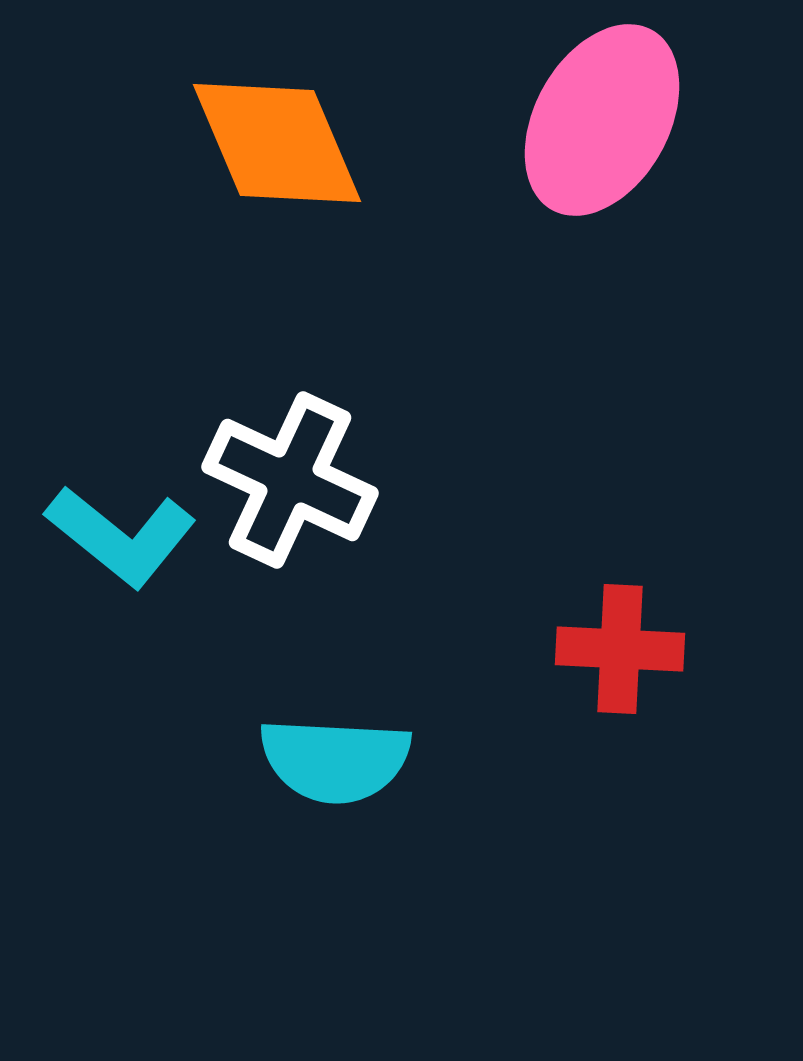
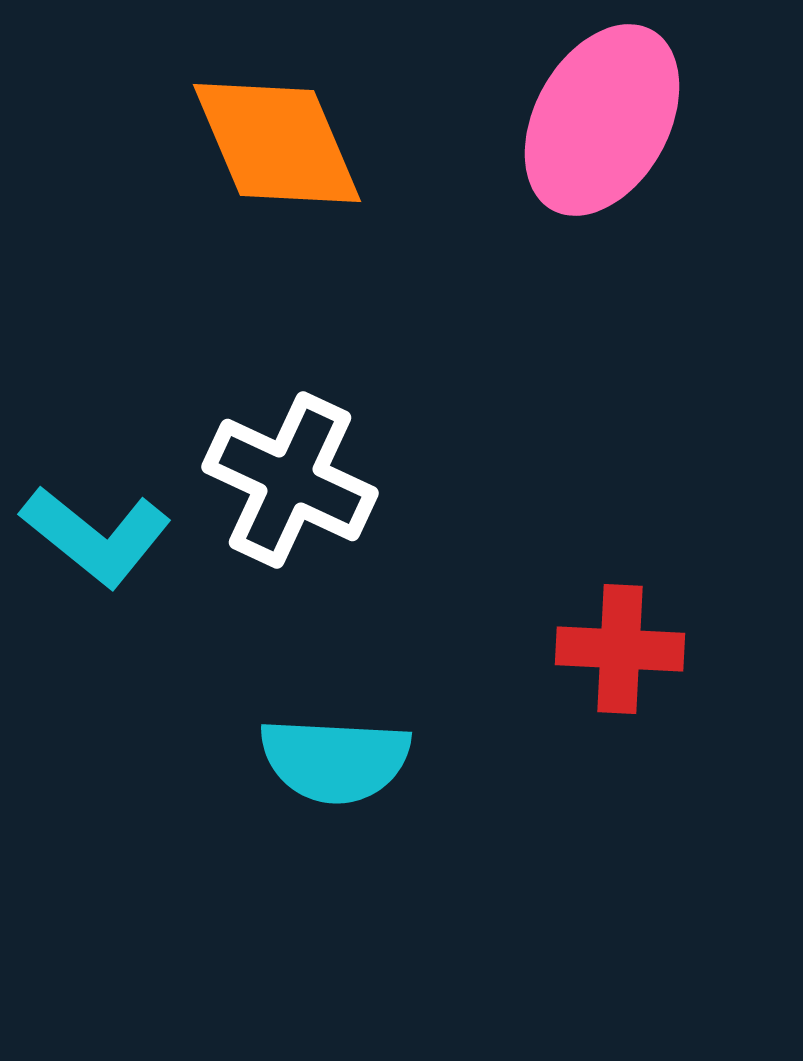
cyan L-shape: moved 25 px left
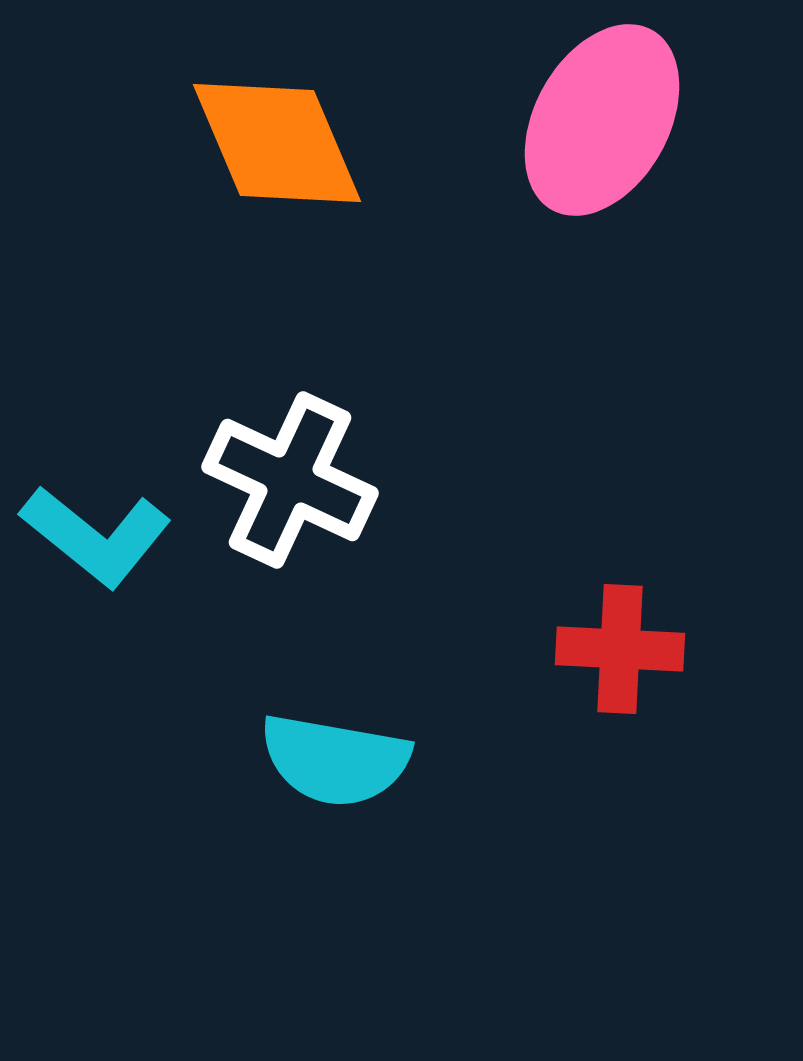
cyan semicircle: rotated 7 degrees clockwise
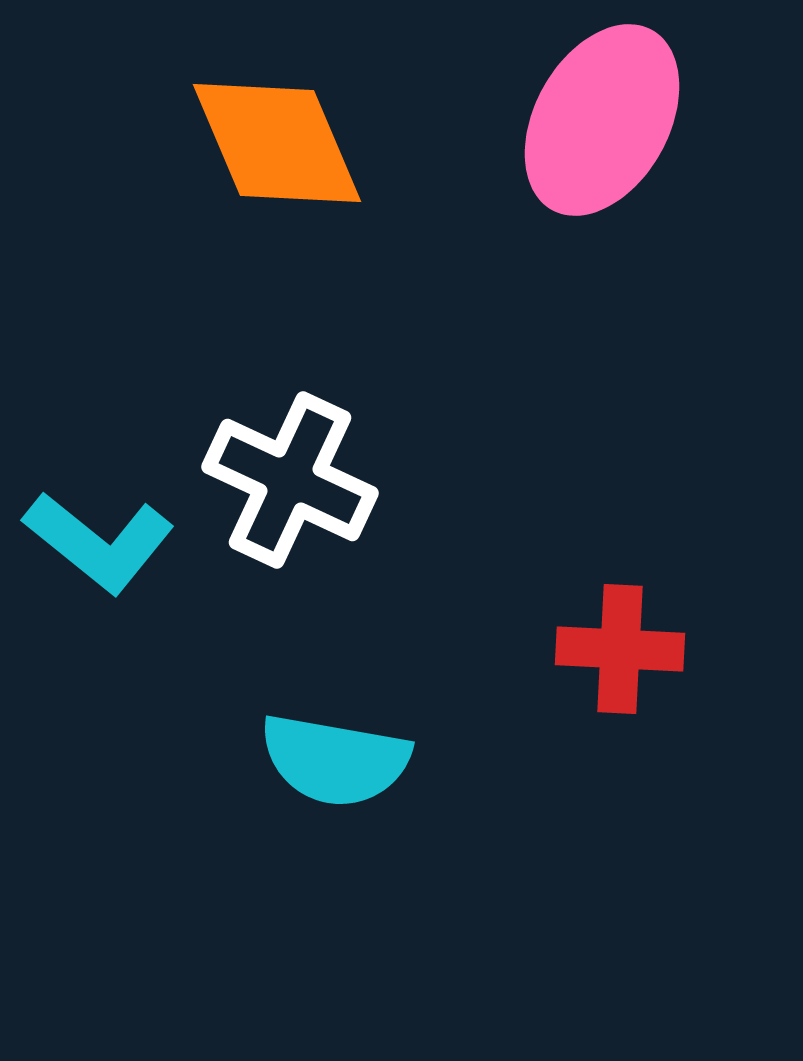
cyan L-shape: moved 3 px right, 6 px down
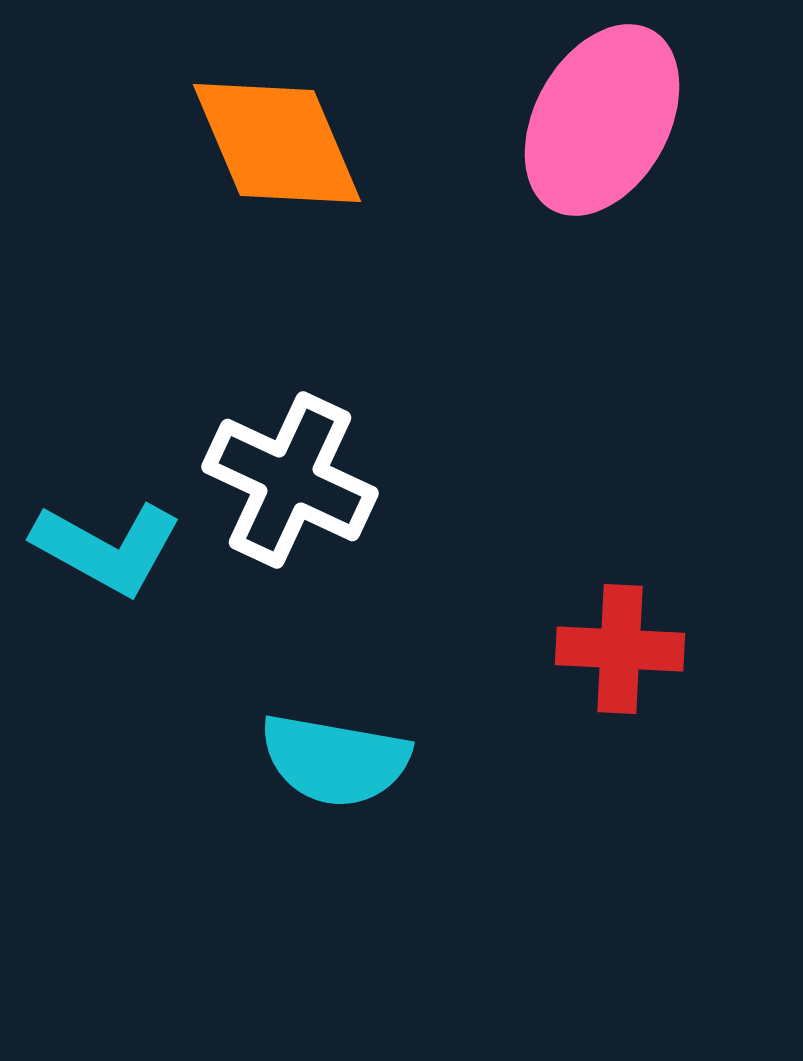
cyan L-shape: moved 8 px right, 6 px down; rotated 10 degrees counterclockwise
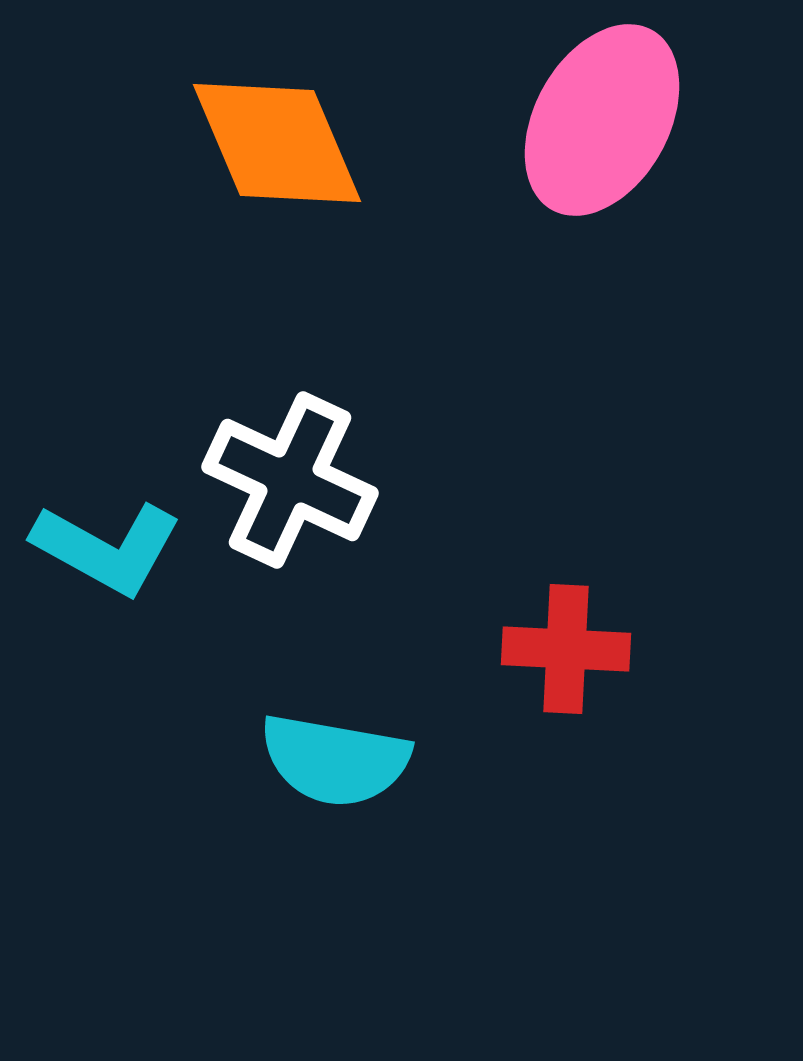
red cross: moved 54 px left
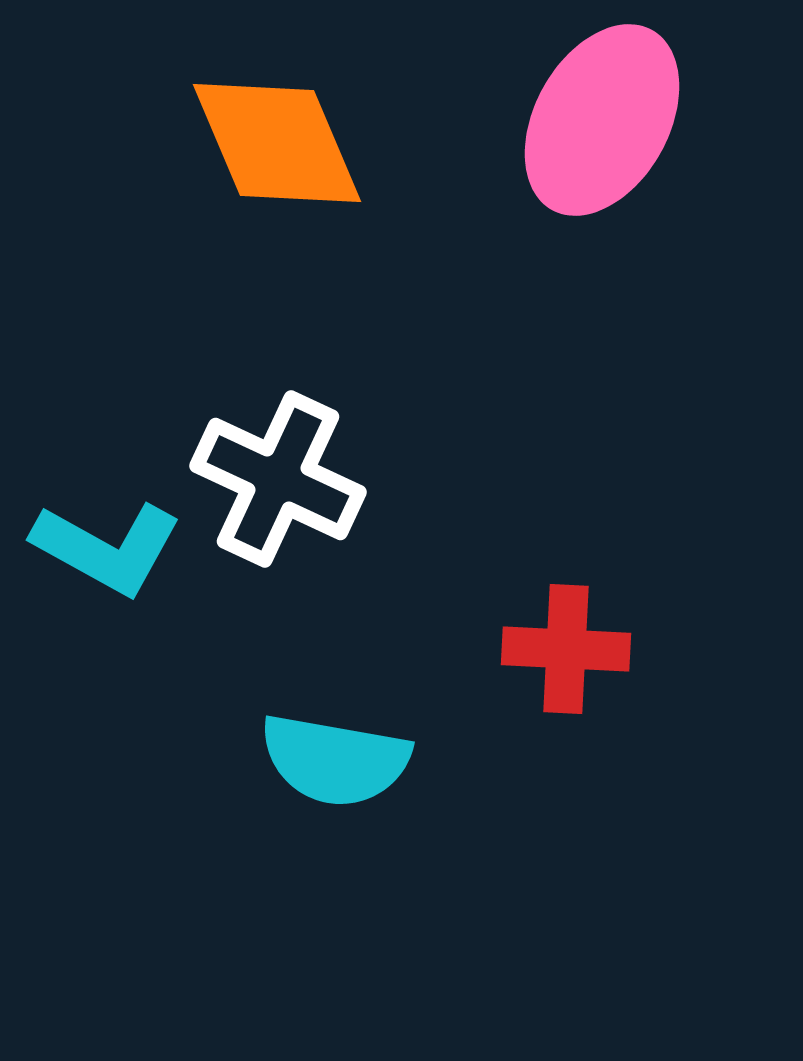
white cross: moved 12 px left, 1 px up
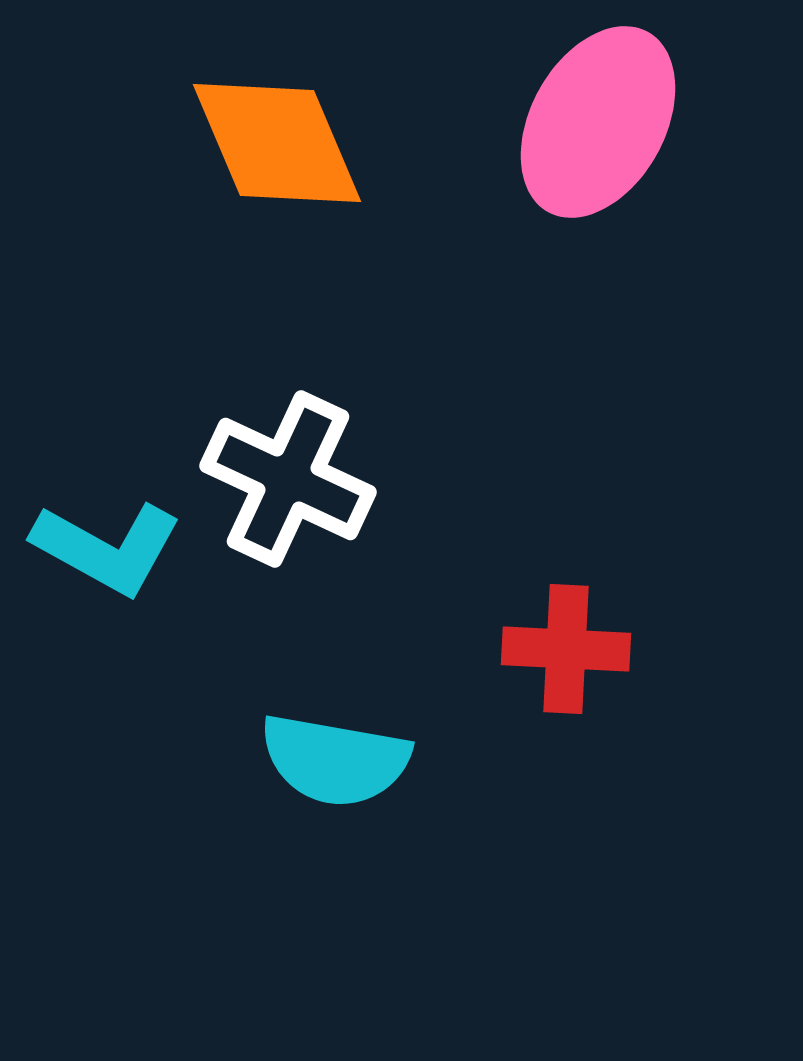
pink ellipse: moved 4 px left, 2 px down
white cross: moved 10 px right
